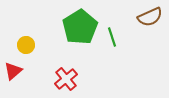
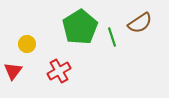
brown semicircle: moved 10 px left, 6 px down; rotated 10 degrees counterclockwise
yellow circle: moved 1 px right, 1 px up
red triangle: rotated 12 degrees counterclockwise
red cross: moved 7 px left, 8 px up; rotated 10 degrees clockwise
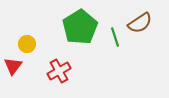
green line: moved 3 px right
red triangle: moved 5 px up
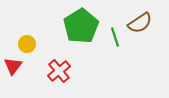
green pentagon: moved 1 px right, 1 px up
red cross: rotated 10 degrees counterclockwise
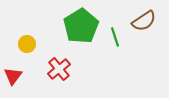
brown semicircle: moved 4 px right, 2 px up
red triangle: moved 10 px down
red cross: moved 2 px up
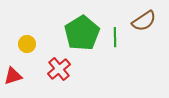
green pentagon: moved 1 px right, 7 px down
green line: rotated 18 degrees clockwise
red triangle: rotated 36 degrees clockwise
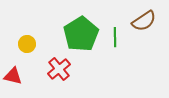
green pentagon: moved 1 px left, 1 px down
red triangle: rotated 30 degrees clockwise
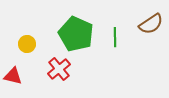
brown semicircle: moved 7 px right, 3 px down
green pentagon: moved 5 px left; rotated 16 degrees counterclockwise
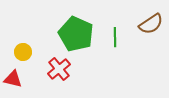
yellow circle: moved 4 px left, 8 px down
red triangle: moved 3 px down
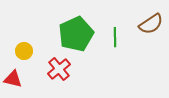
green pentagon: rotated 24 degrees clockwise
yellow circle: moved 1 px right, 1 px up
